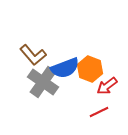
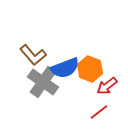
red line: rotated 12 degrees counterclockwise
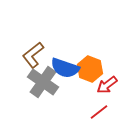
brown L-shape: rotated 92 degrees clockwise
blue semicircle: rotated 40 degrees clockwise
red arrow: moved 1 px up
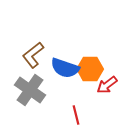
orange hexagon: rotated 20 degrees counterclockwise
gray cross: moved 13 px left, 8 px down
red line: moved 23 px left, 3 px down; rotated 66 degrees counterclockwise
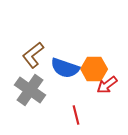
orange hexagon: moved 4 px right
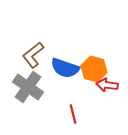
orange hexagon: rotated 15 degrees clockwise
red arrow: rotated 45 degrees clockwise
gray cross: moved 2 px left, 3 px up
red line: moved 3 px left, 1 px up
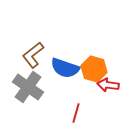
red arrow: moved 1 px right
red line: moved 3 px right, 1 px up; rotated 30 degrees clockwise
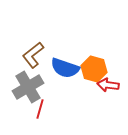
gray cross: rotated 24 degrees clockwise
red line: moved 36 px left, 4 px up
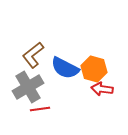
blue semicircle: rotated 8 degrees clockwise
red arrow: moved 6 px left, 4 px down
red line: rotated 66 degrees clockwise
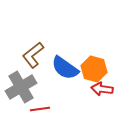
blue semicircle: rotated 8 degrees clockwise
gray cross: moved 7 px left
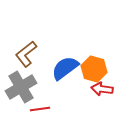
brown L-shape: moved 7 px left, 1 px up
blue semicircle: rotated 108 degrees clockwise
